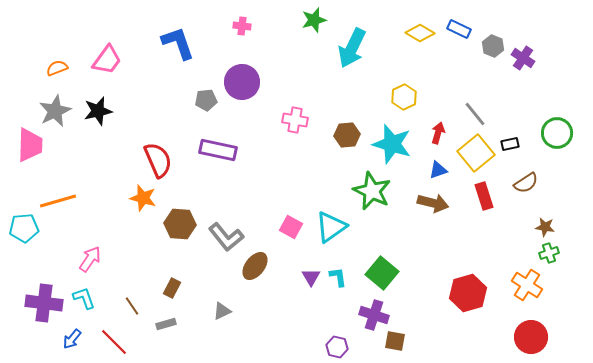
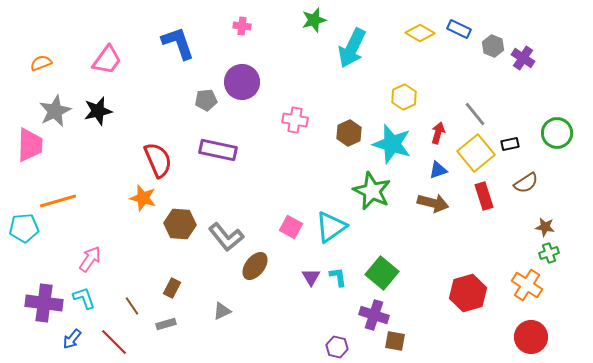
orange semicircle at (57, 68): moved 16 px left, 5 px up
brown hexagon at (347, 135): moved 2 px right, 2 px up; rotated 20 degrees counterclockwise
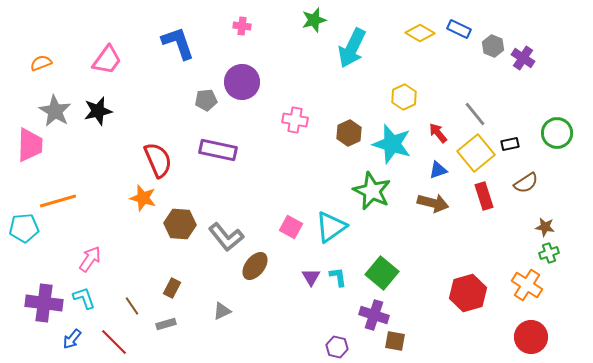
gray star at (55, 111): rotated 16 degrees counterclockwise
red arrow at (438, 133): rotated 55 degrees counterclockwise
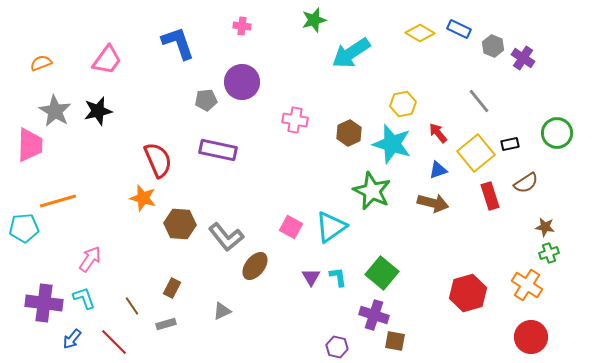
cyan arrow at (352, 48): moved 1 px left, 5 px down; rotated 30 degrees clockwise
yellow hexagon at (404, 97): moved 1 px left, 7 px down; rotated 15 degrees clockwise
gray line at (475, 114): moved 4 px right, 13 px up
red rectangle at (484, 196): moved 6 px right
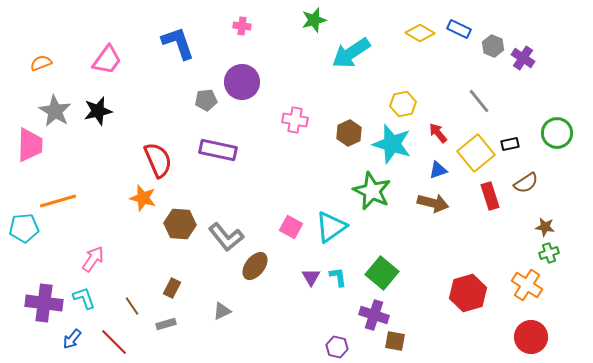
pink arrow at (90, 259): moved 3 px right
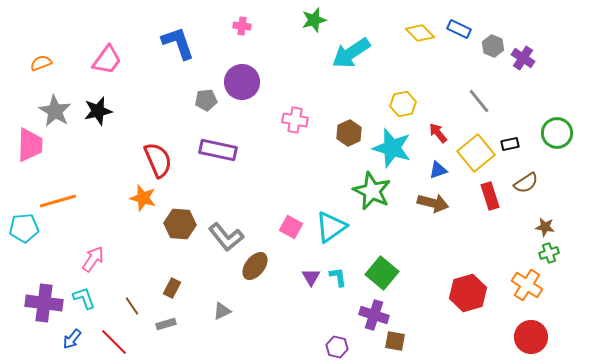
yellow diamond at (420, 33): rotated 16 degrees clockwise
cyan star at (392, 144): moved 4 px down
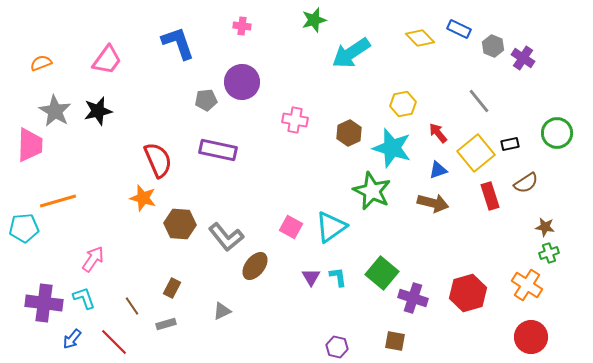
yellow diamond at (420, 33): moved 5 px down
purple cross at (374, 315): moved 39 px right, 17 px up
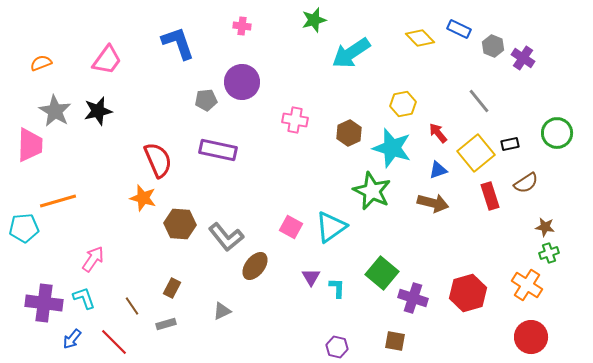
cyan L-shape at (338, 277): moved 1 px left, 11 px down; rotated 10 degrees clockwise
